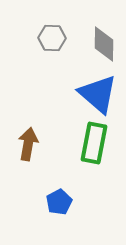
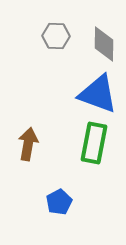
gray hexagon: moved 4 px right, 2 px up
blue triangle: rotated 21 degrees counterclockwise
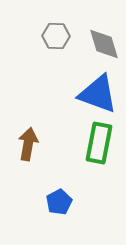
gray diamond: rotated 18 degrees counterclockwise
green rectangle: moved 5 px right
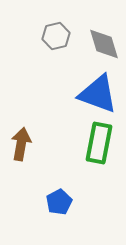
gray hexagon: rotated 16 degrees counterclockwise
brown arrow: moved 7 px left
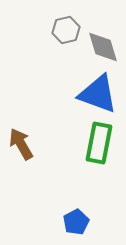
gray hexagon: moved 10 px right, 6 px up
gray diamond: moved 1 px left, 3 px down
brown arrow: rotated 40 degrees counterclockwise
blue pentagon: moved 17 px right, 20 px down
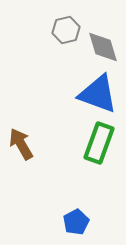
green rectangle: rotated 9 degrees clockwise
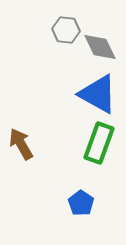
gray hexagon: rotated 20 degrees clockwise
gray diamond: moved 3 px left; rotated 9 degrees counterclockwise
blue triangle: rotated 9 degrees clockwise
blue pentagon: moved 5 px right, 19 px up; rotated 10 degrees counterclockwise
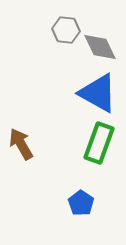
blue triangle: moved 1 px up
